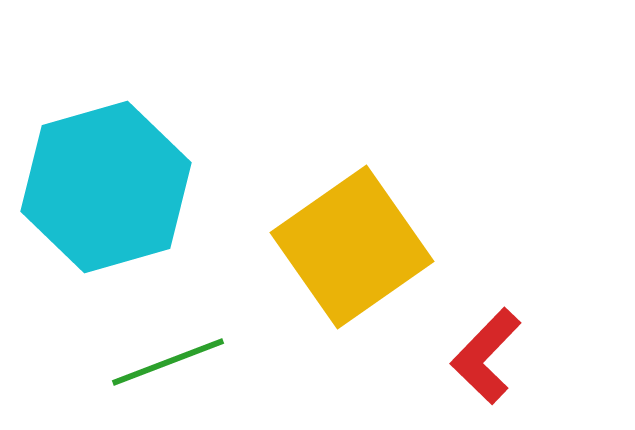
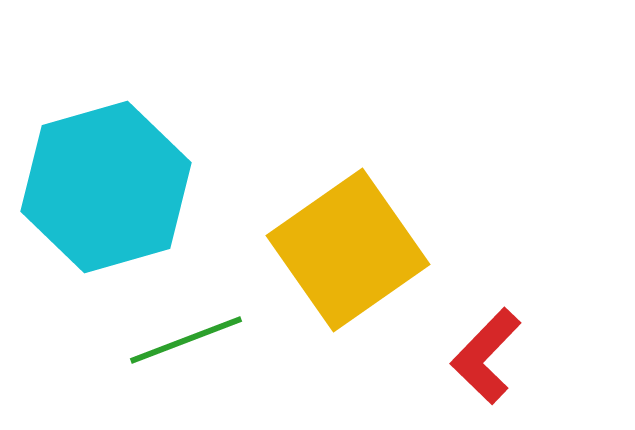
yellow square: moved 4 px left, 3 px down
green line: moved 18 px right, 22 px up
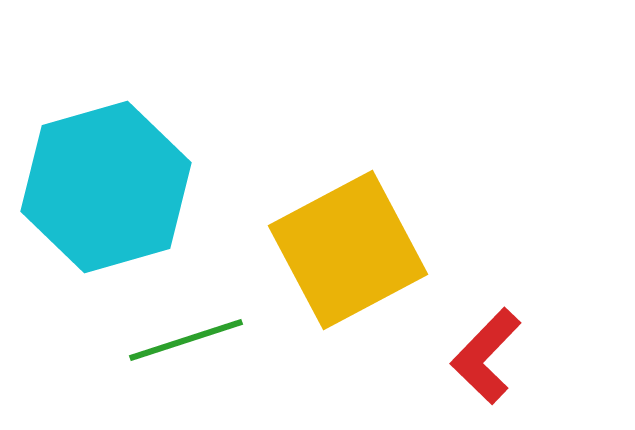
yellow square: rotated 7 degrees clockwise
green line: rotated 3 degrees clockwise
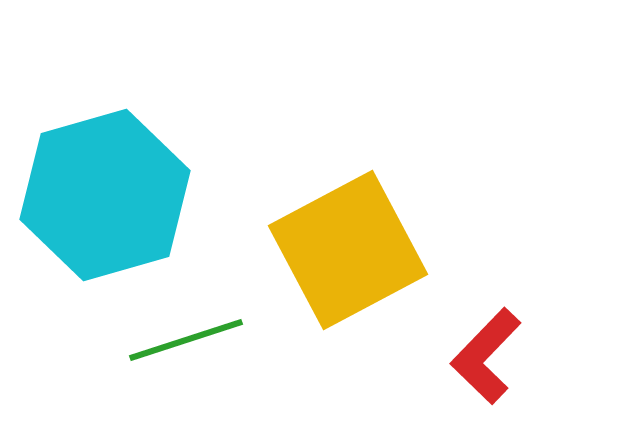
cyan hexagon: moved 1 px left, 8 px down
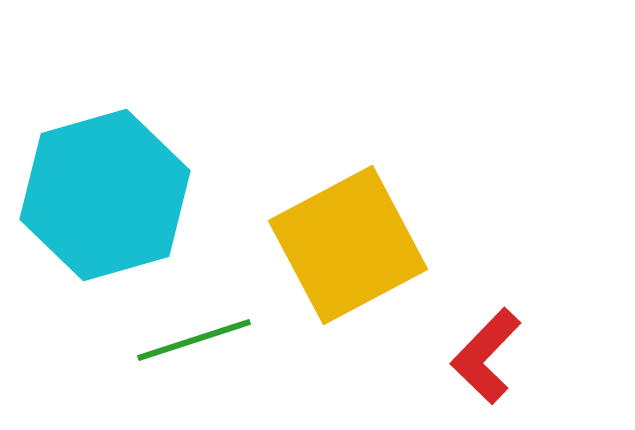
yellow square: moved 5 px up
green line: moved 8 px right
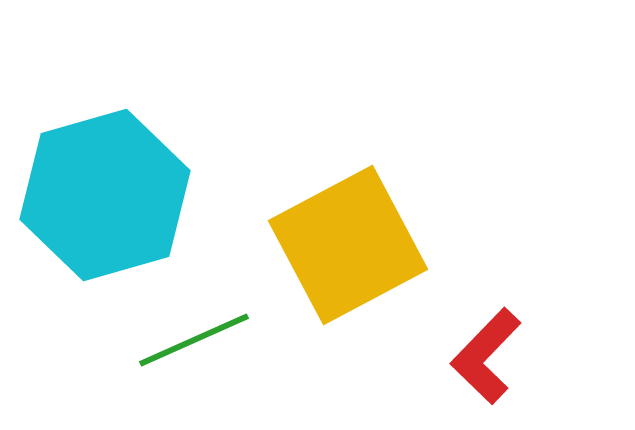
green line: rotated 6 degrees counterclockwise
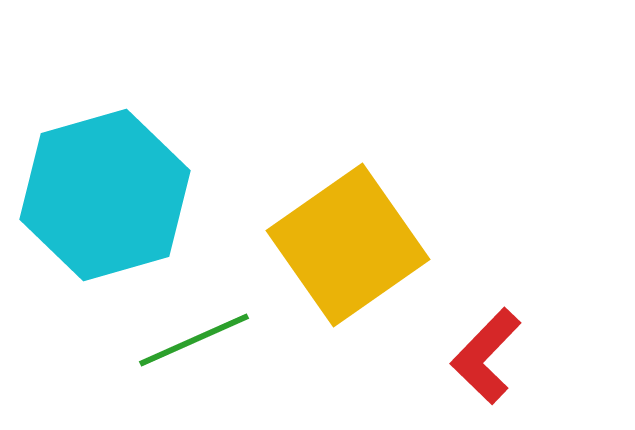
yellow square: rotated 7 degrees counterclockwise
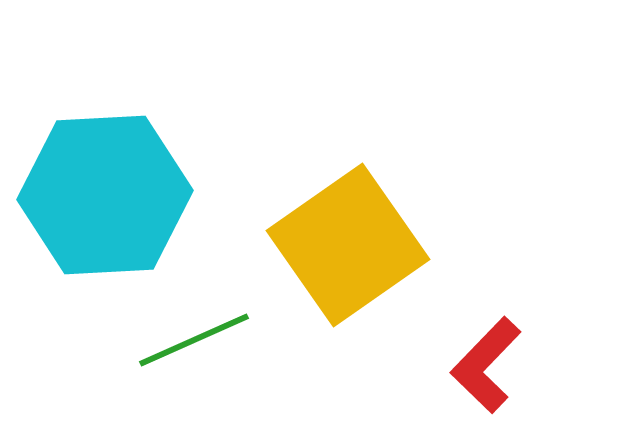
cyan hexagon: rotated 13 degrees clockwise
red L-shape: moved 9 px down
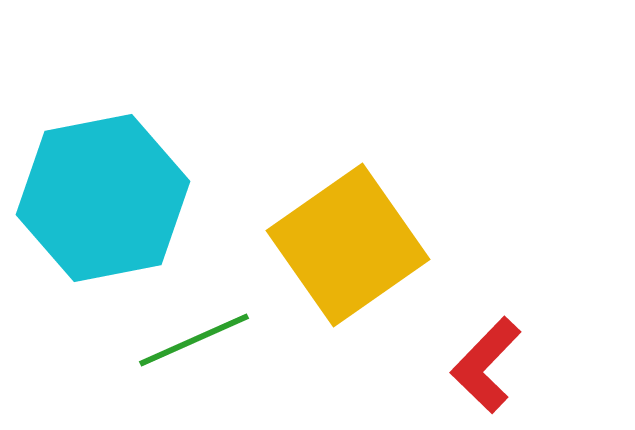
cyan hexagon: moved 2 px left, 3 px down; rotated 8 degrees counterclockwise
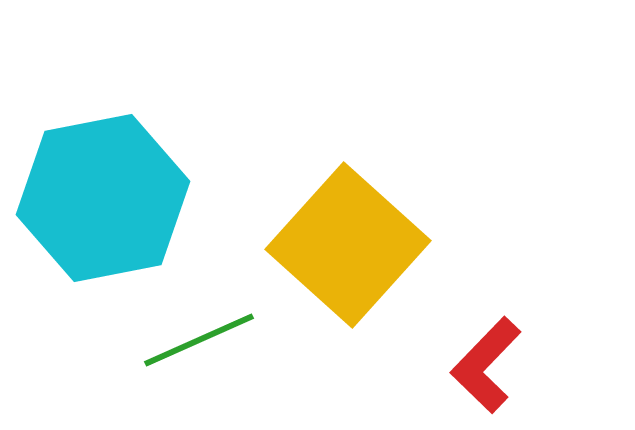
yellow square: rotated 13 degrees counterclockwise
green line: moved 5 px right
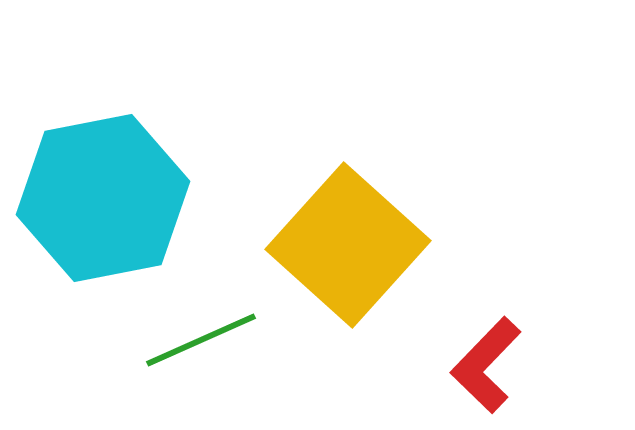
green line: moved 2 px right
